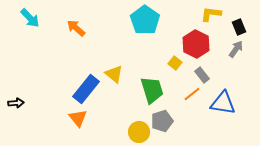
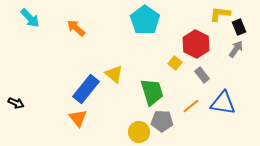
yellow L-shape: moved 9 px right
green trapezoid: moved 2 px down
orange line: moved 1 px left, 12 px down
black arrow: rotated 28 degrees clockwise
gray pentagon: rotated 20 degrees clockwise
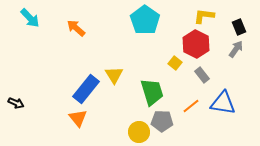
yellow L-shape: moved 16 px left, 2 px down
yellow triangle: moved 1 px down; rotated 18 degrees clockwise
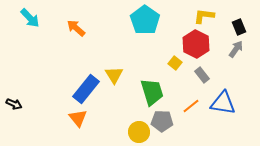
black arrow: moved 2 px left, 1 px down
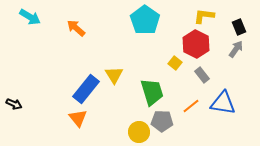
cyan arrow: moved 1 px up; rotated 15 degrees counterclockwise
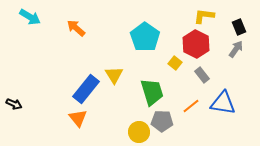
cyan pentagon: moved 17 px down
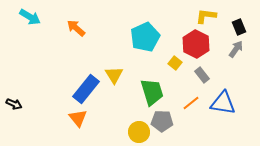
yellow L-shape: moved 2 px right
cyan pentagon: rotated 12 degrees clockwise
orange line: moved 3 px up
